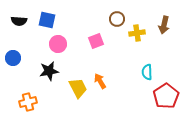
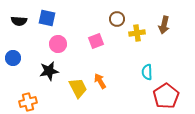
blue square: moved 2 px up
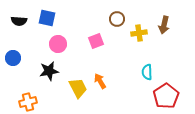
yellow cross: moved 2 px right
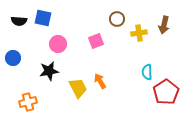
blue square: moved 4 px left
red pentagon: moved 4 px up
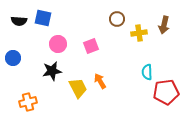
pink square: moved 5 px left, 5 px down
black star: moved 3 px right
red pentagon: rotated 25 degrees clockwise
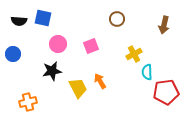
yellow cross: moved 5 px left, 21 px down; rotated 21 degrees counterclockwise
blue circle: moved 4 px up
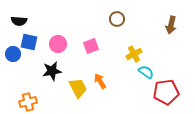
blue square: moved 14 px left, 24 px down
brown arrow: moved 7 px right
cyan semicircle: moved 1 px left; rotated 126 degrees clockwise
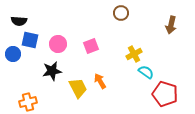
brown circle: moved 4 px right, 6 px up
blue square: moved 1 px right, 2 px up
red pentagon: moved 1 px left, 2 px down; rotated 25 degrees clockwise
